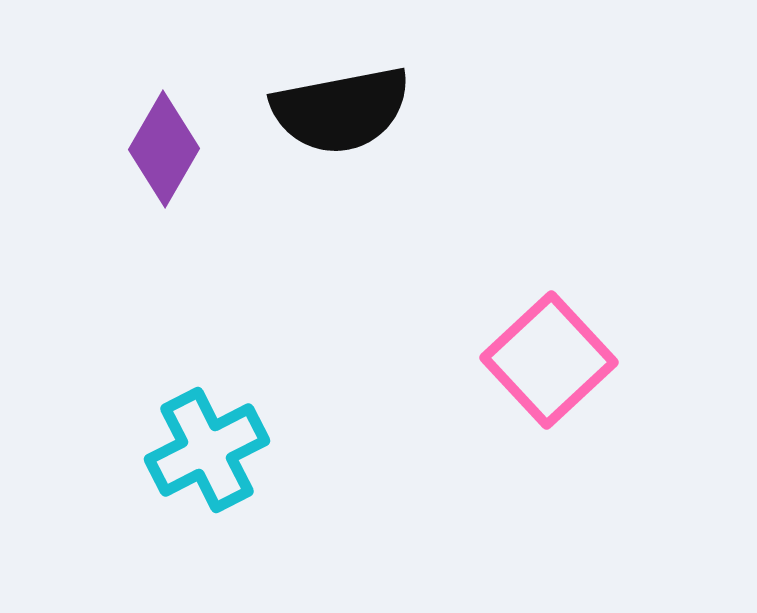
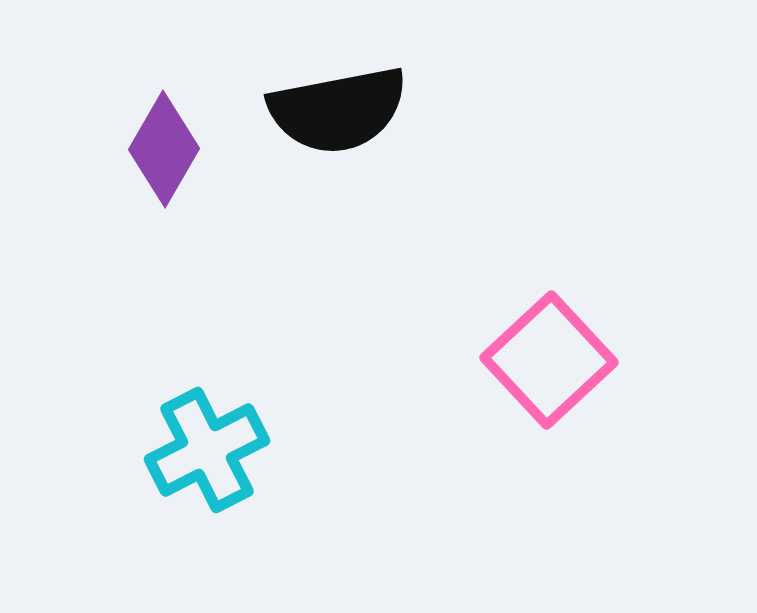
black semicircle: moved 3 px left
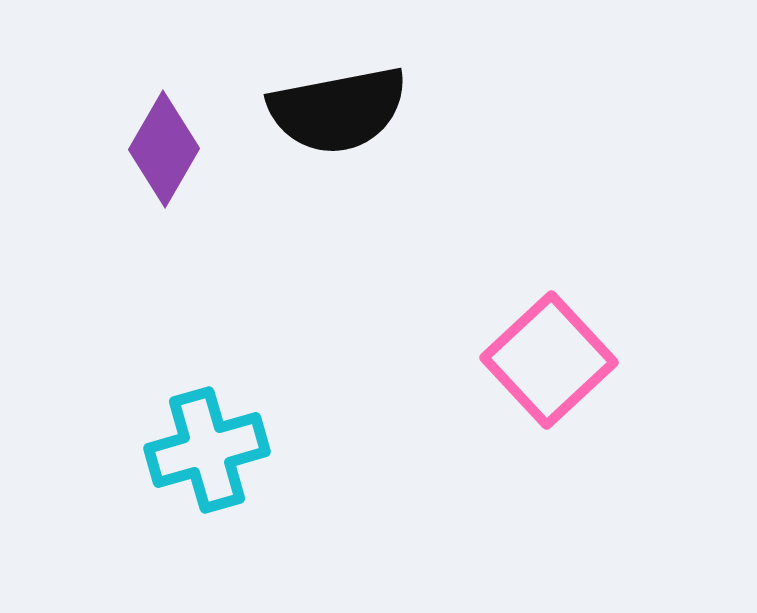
cyan cross: rotated 11 degrees clockwise
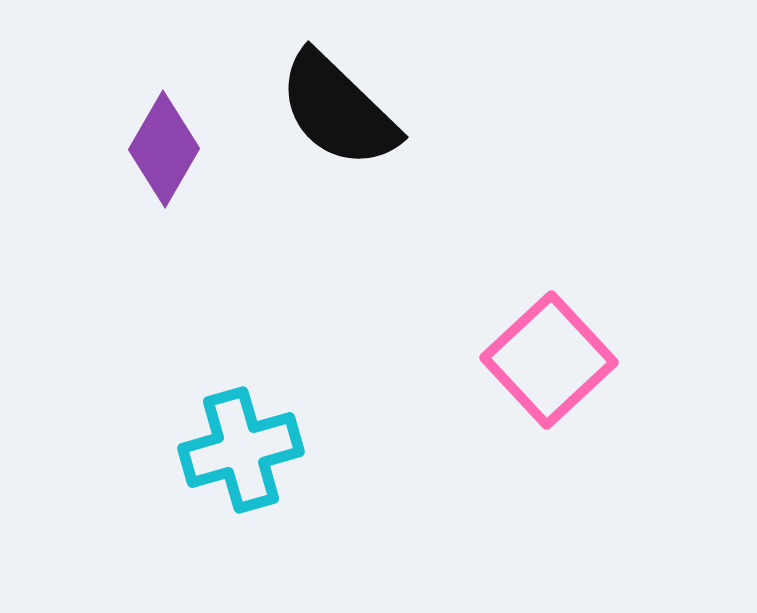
black semicircle: rotated 55 degrees clockwise
cyan cross: moved 34 px right
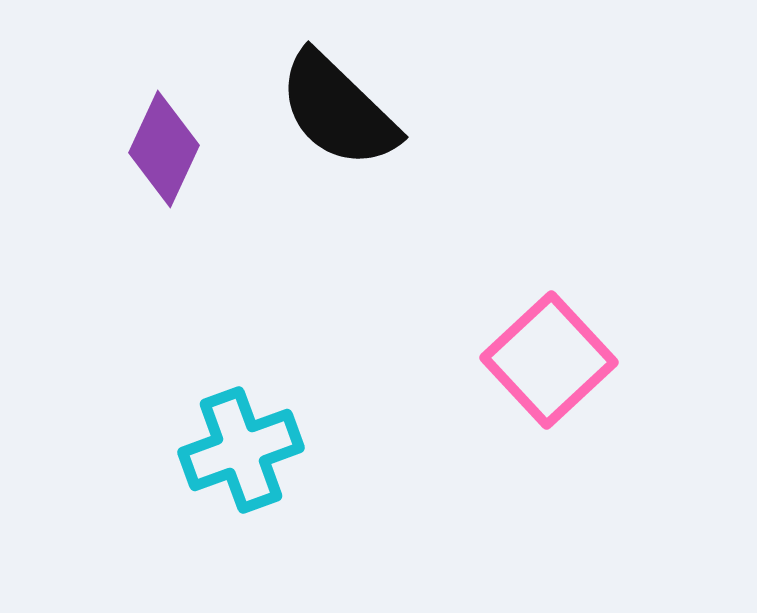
purple diamond: rotated 5 degrees counterclockwise
cyan cross: rotated 4 degrees counterclockwise
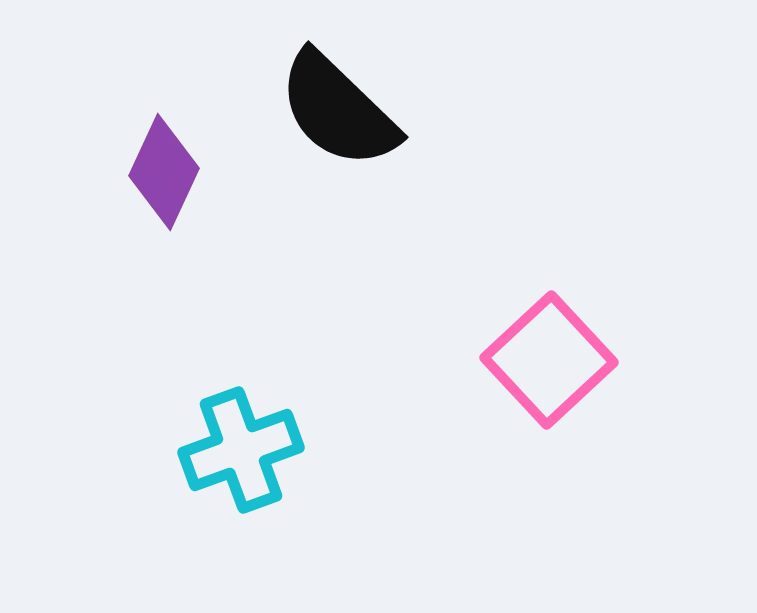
purple diamond: moved 23 px down
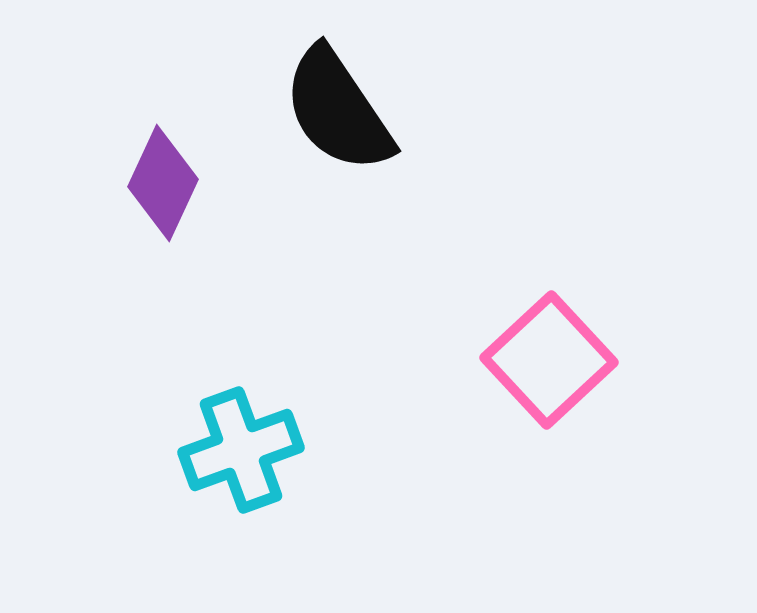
black semicircle: rotated 12 degrees clockwise
purple diamond: moved 1 px left, 11 px down
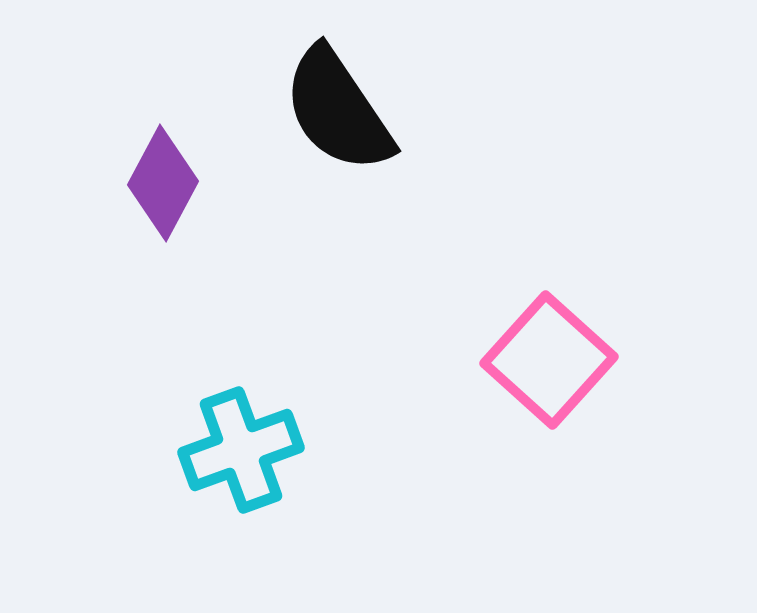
purple diamond: rotated 3 degrees clockwise
pink square: rotated 5 degrees counterclockwise
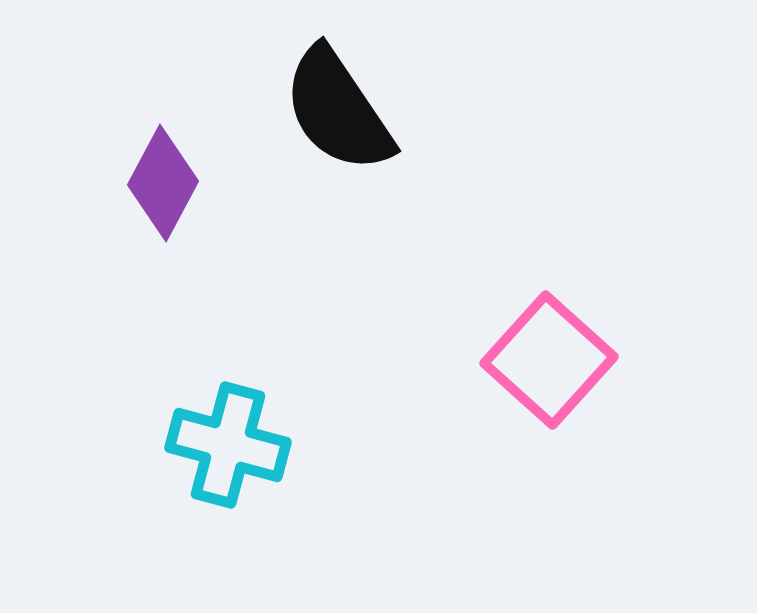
cyan cross: moved 13 px left, 5 px up; rotated 35 degrees clockwise
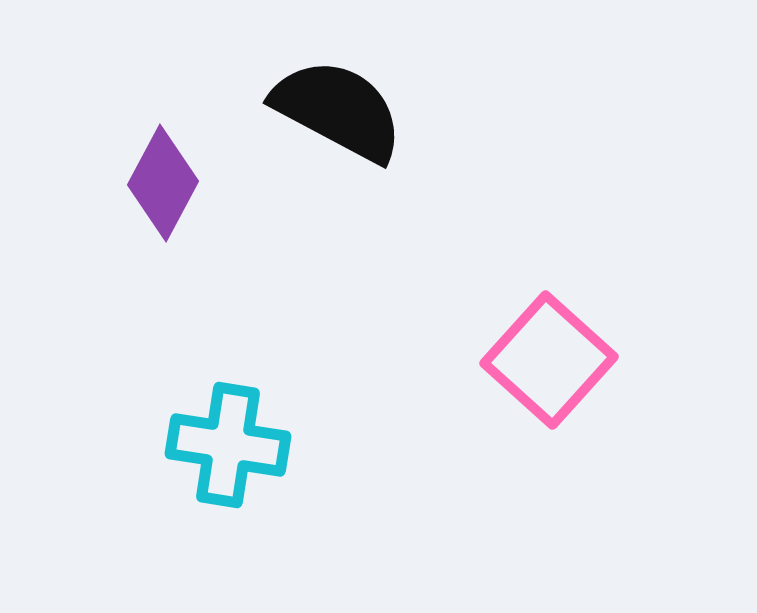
black semicircle: rotated 152 degrees clockwise
cyan cross: rotated 6 degrees counterclockwise
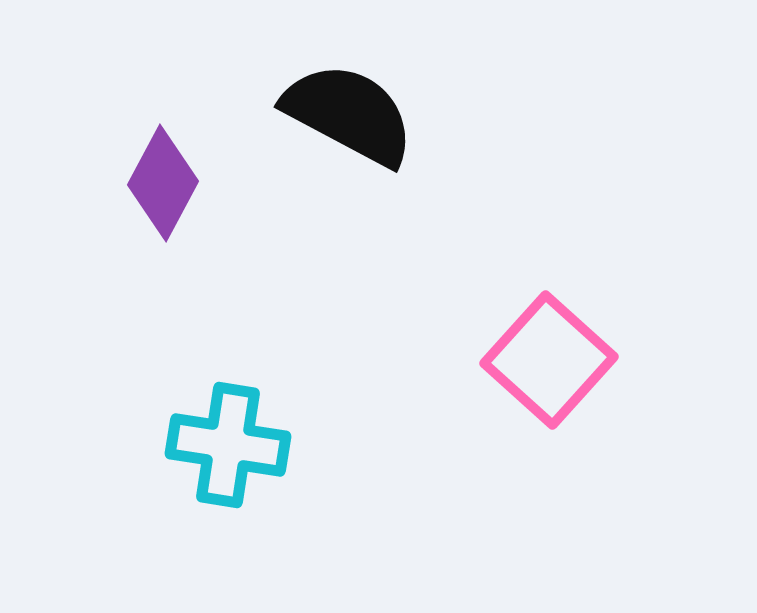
black semicircle: moved 11 px right, 4 px down
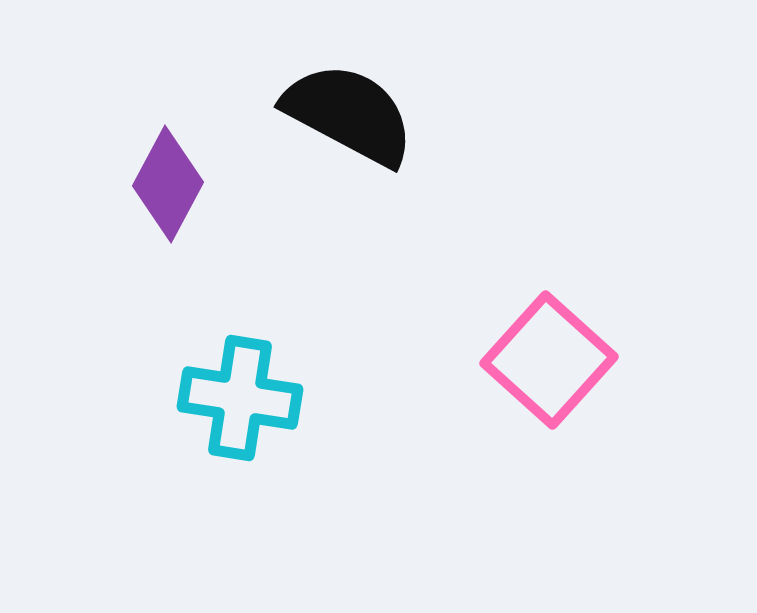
purple diamond: moved 5 px right, 1 px down
cyan cross: moved 12 px right, 47 px up
